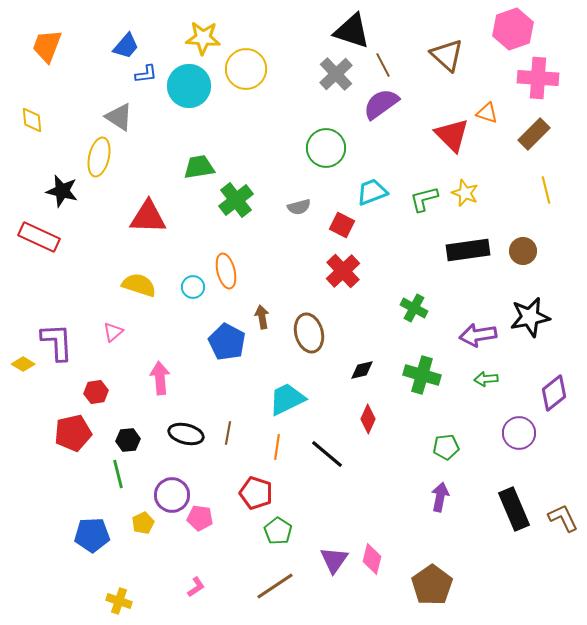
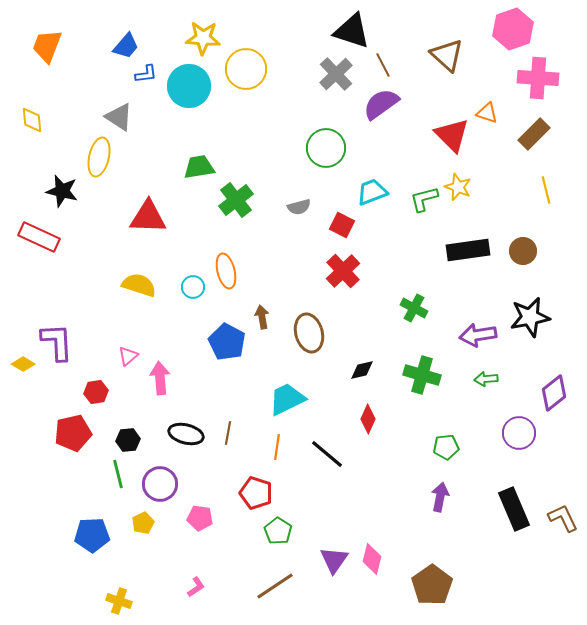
yellow star at (465, 193): moved 7 px left, 6 px up
pink triangle at (113, 332): moved 15 px right, 24 px down
purple circle at (172, 495): moved 12 px left, 11 px up
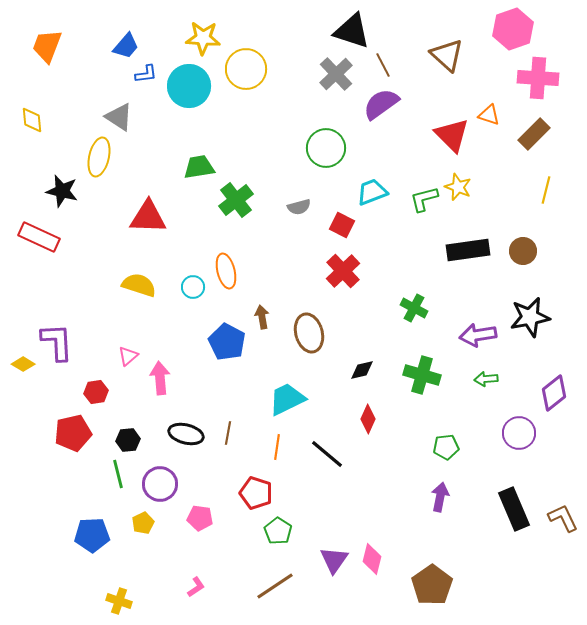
orange triangle at (487, 113): moved 2 px right, 2 px down
yellow line at (546, 190): rotated 28 degrees clockwise
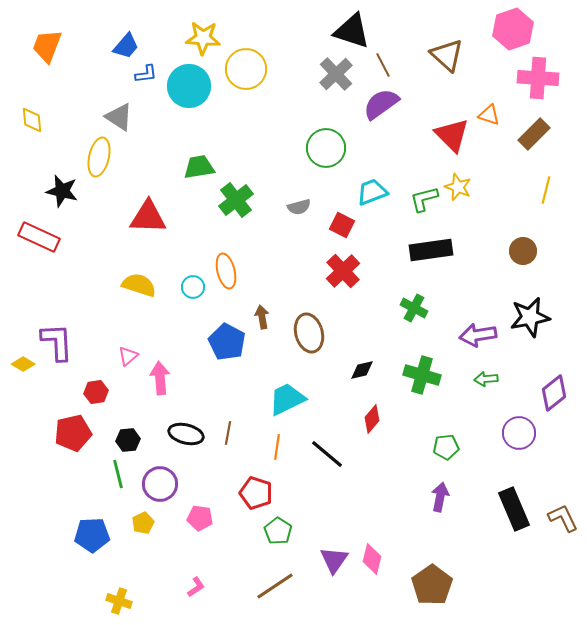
black rectangle at (468, 250): moved 37 px left
red diamond at (368, 419): moved 4 px right; rotated 16 degrees clockwise
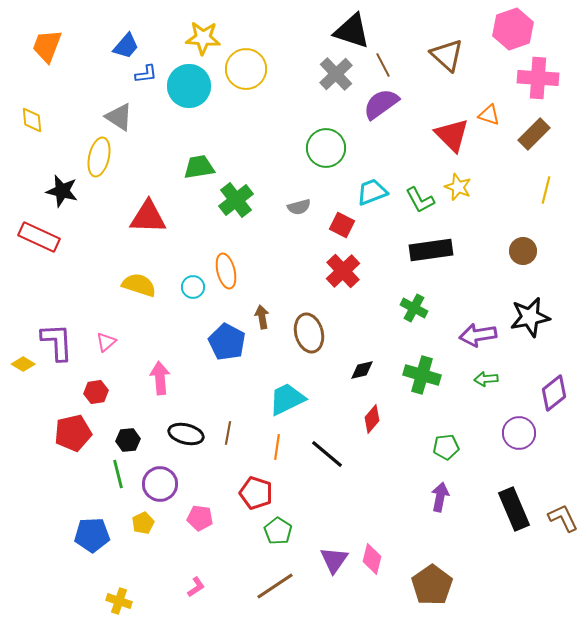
green L-shape at (424, 199): moved 4 px left, 1 px down; rotated 104 degrees counterclockwise
pink triangle at (128, 356): moved 22 px left, 14 px up
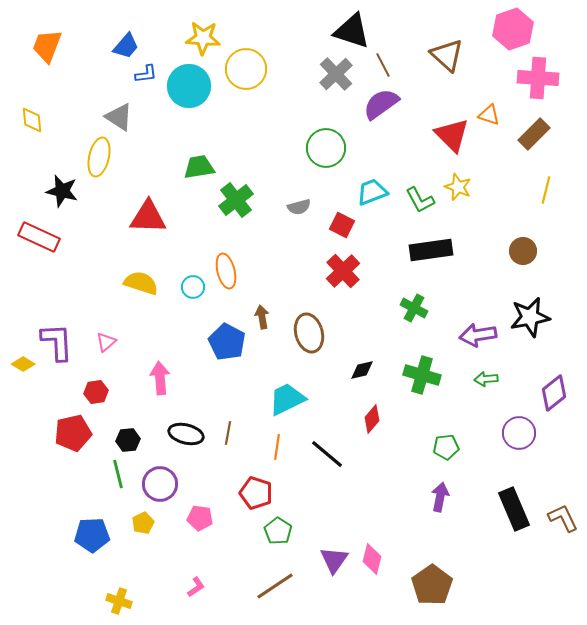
yellow semicircle at (139, 285): moved 2 px right, 2 px up
